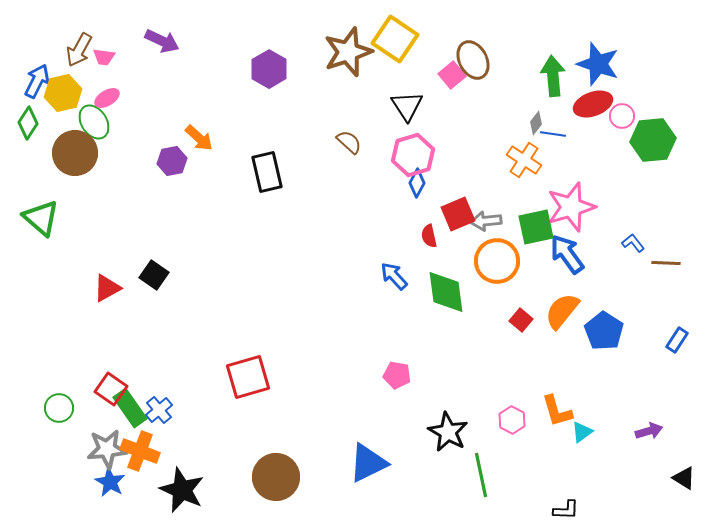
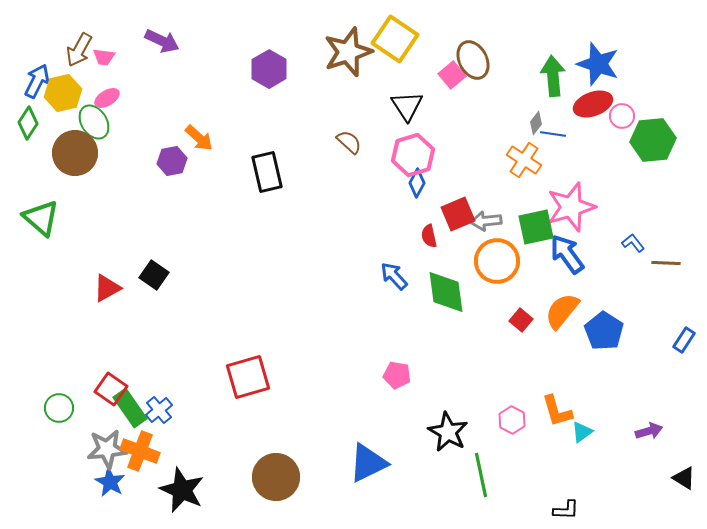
blue rectangle at (677, 340): moved 7 px right
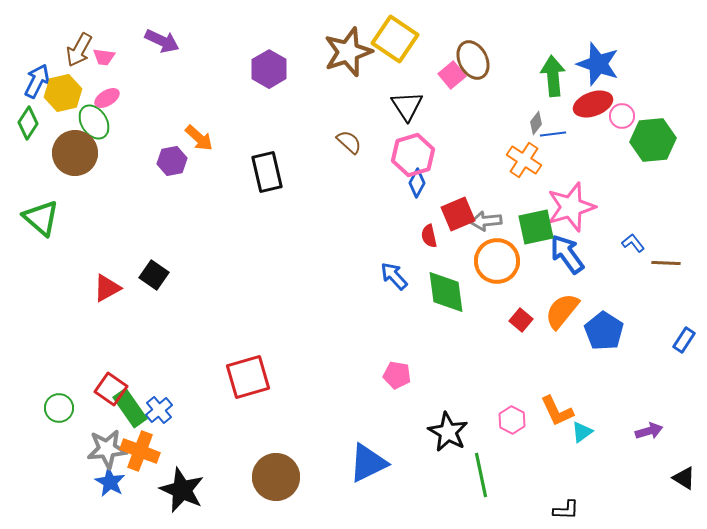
blue line at (553, 134): rotated 15 degrees counterclockwise
orange L-shape at (557, 411): rotated 9 degrees counterclockwise
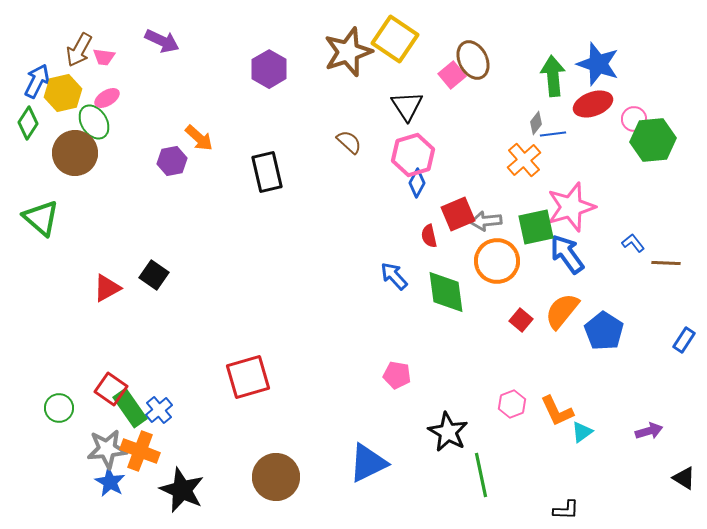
pink circle at (622, 116): moved 12 px right, 3 px down
orange cross at (524, 160): rotated 16 degrees clockwise
pink hexagon at (512, 420): moved 16 px up; rotated 12 degrees clockwise
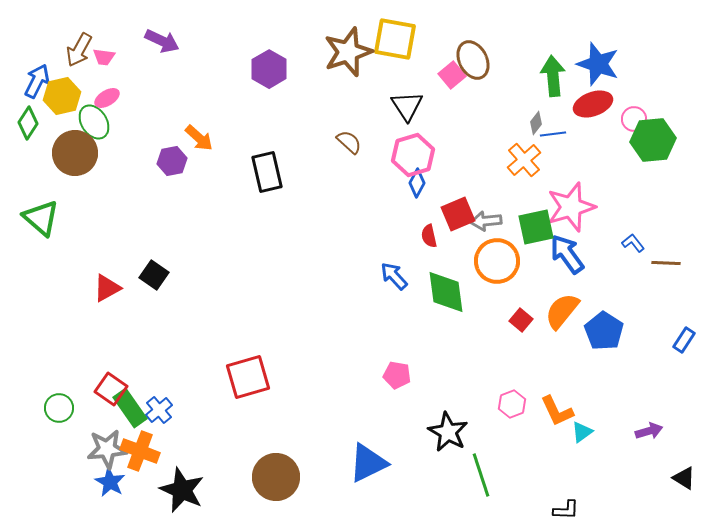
yellow square at (395, 39): rotated 24 degrees counterclockwise
yellow hexagon at (63, 93): moved 1 px left, 3 px down
green line at (481, 475): rotated 6 degrees counterclockwise
